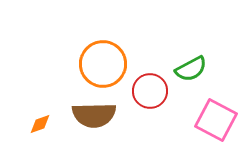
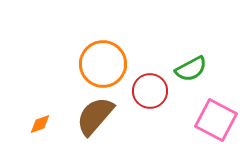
brown semicircle: moved 1 px right, 1 px down; rotated 132 degrees clockwise
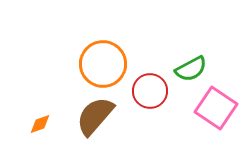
pink square: moved 12 px up; rotated 6 degrees clockwise
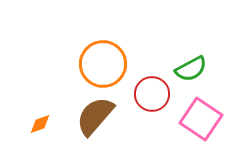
red circle: moved 2 px right, 3 px down
pink square: moved 15 px left, 11 px down
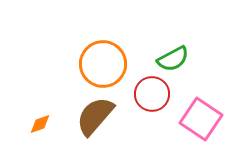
green semicircle: moved 18 px left, 10 px up
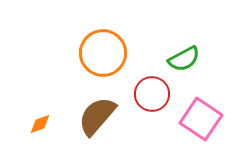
green semicircle: moved 11 px right
orange circle: moved 11 px up
brown semicircle: moved 2 px right
